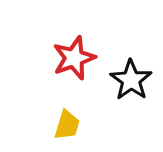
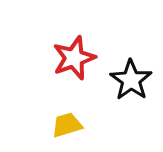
yellow trapezoid: rotated 124 degrees counterclockwise
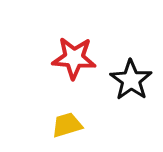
red star: rotated 24 degrees clockwise
